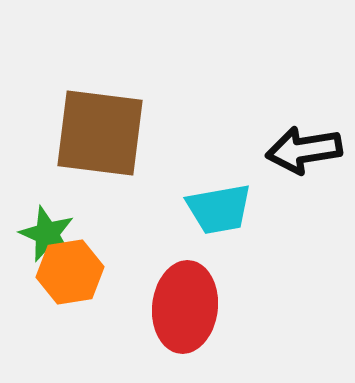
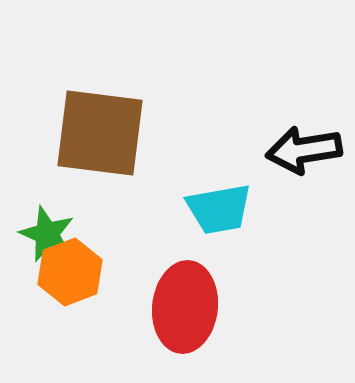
orange hexagon: rotated 12 degrees counterclockwise
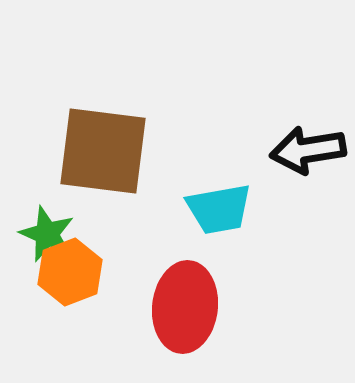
brown square: moved 3 px right, 18 px down
black arrow: moved 4 px right
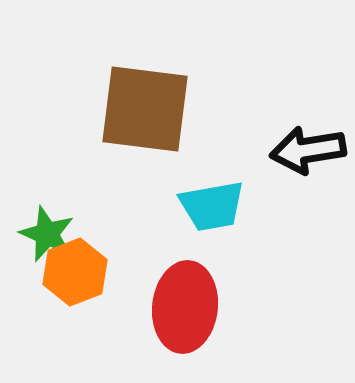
brown square: moved 42 px right, 42 px up
cyan trapezoid: moved 7 px left, 3 px up
orange hexagon: moved 5 px right
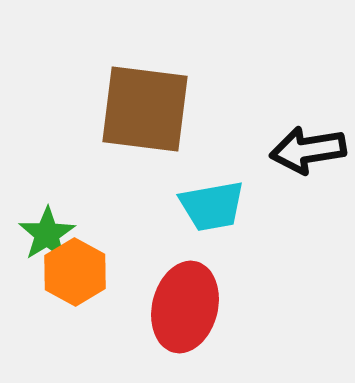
green star: rotated 16 degrees clockwise
orange hexagon: rotated 10 degrees counterclockwise
red ellipse: rotated 8 degrees clockwise
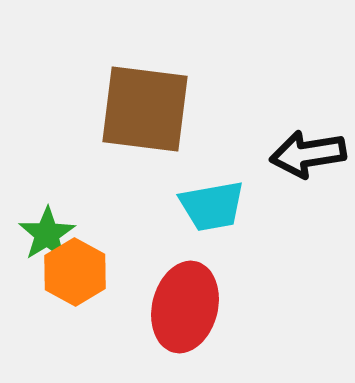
black arrow: moved 4 px down
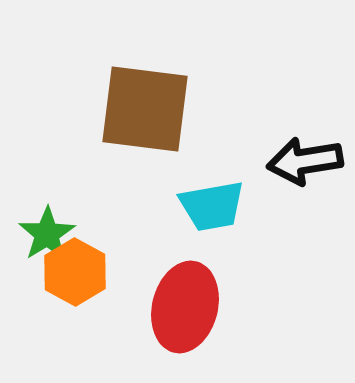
black arrow: moved 3 px left, 7 px down
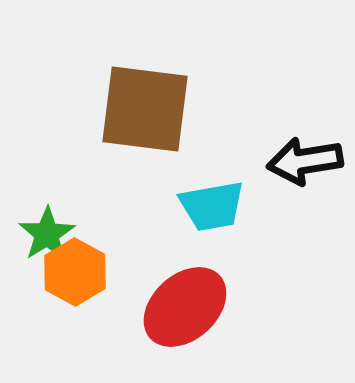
red ellipse: rotated 34 degrees clockwise
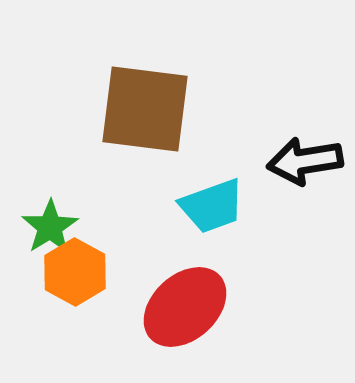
cyan trapezoid: rotated 10 degrees counterclockwise
green star: moved 3 px right, 7 px up
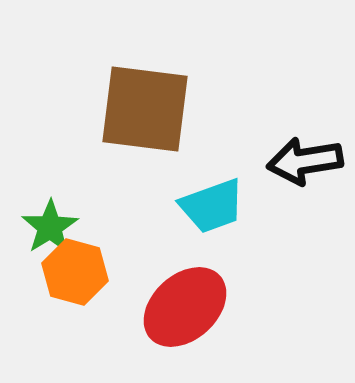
orange hexagon: rotated 14 degrees counterclockwise
